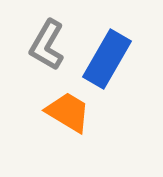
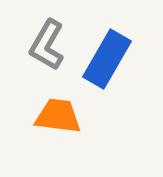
orange trapezoid: moved 10 px left, 4 px down; rotated 24 degrees counterclockwise
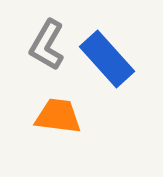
blue rectangle: rotated 72 degrees counterclockwise
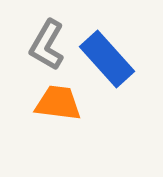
orange trapezoid: moved 13 px up
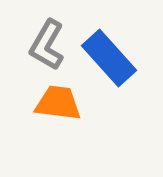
blue rectangle: moved 2 px right, 1 px up
